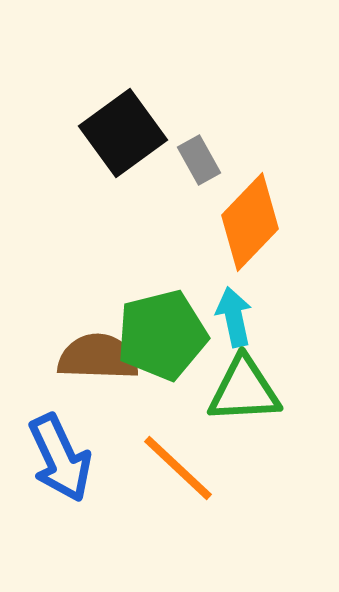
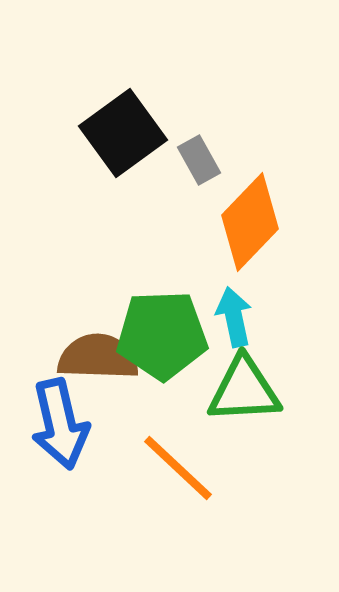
green pentagon: rotated 12 degrees clockwise
blue arrow: moved 34 px up; rotated 12 degrees clockwise
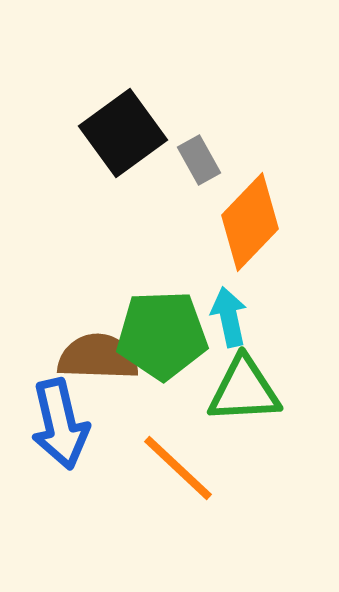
cyan arrow: moved 5 px left
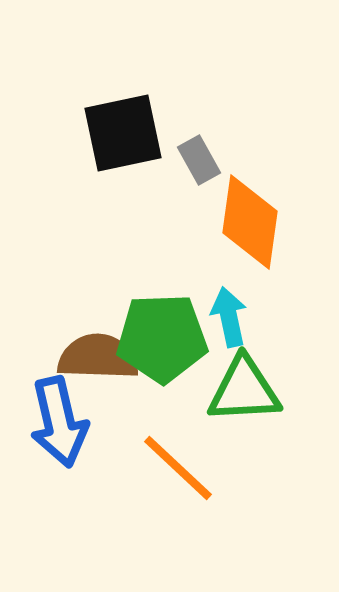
black square: rotated 24 degrees clockwise
orange diamond: rotated 36 degrees counterclockwise
green pentagon: moved 3 px down
blue arrow: moved 1 px left, 2 px up
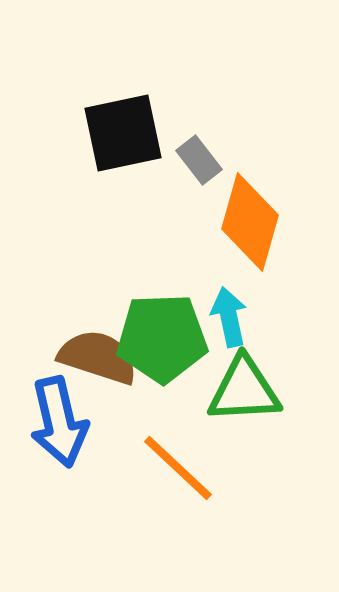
gray rectangle: rotated 9 degrees counterclockwise
orange diamond: rotated 8 degrees clockwise
brown semicircle: rotated 16 degrees clockwise
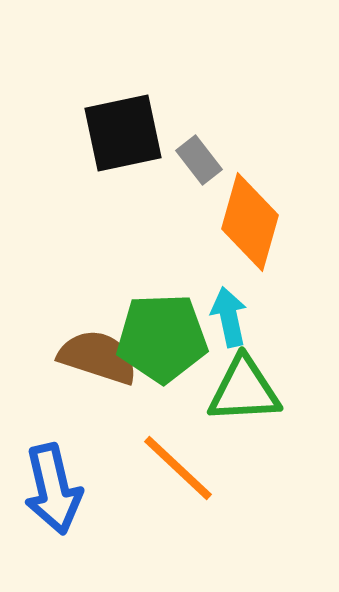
blue arrow: moved 6 px left, 67 px down
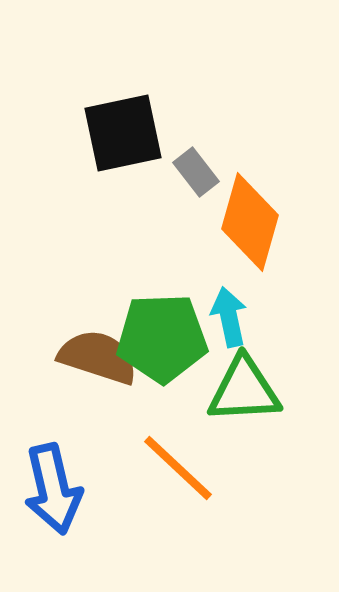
gray rectangle: moved 3 px left, 12 px down
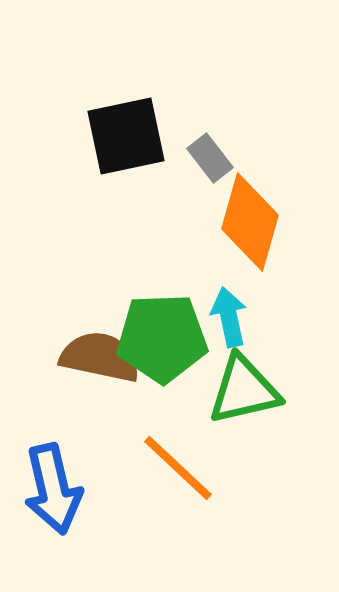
black square: moved 3 px right, 3 px down
gray rectangle: moved 14 px right, 14 px up
brown semicircle: moved 2 px right; rotated 6 degrees counterclockwise
green triangle: rotated 10 degrees counterclockwise
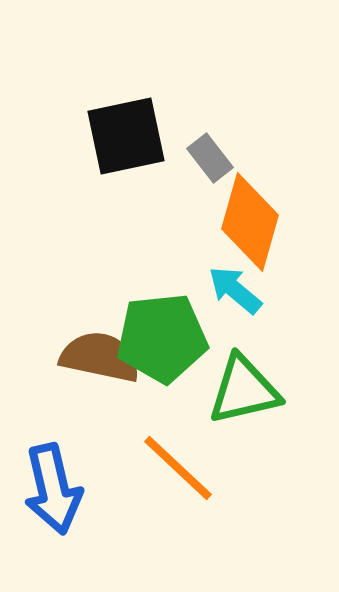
cyan arrow: moved 6 px right, 27 px up; rotated 38 degrees counterclockwise
green pentagon: rotated 4 degrees counterclockwise
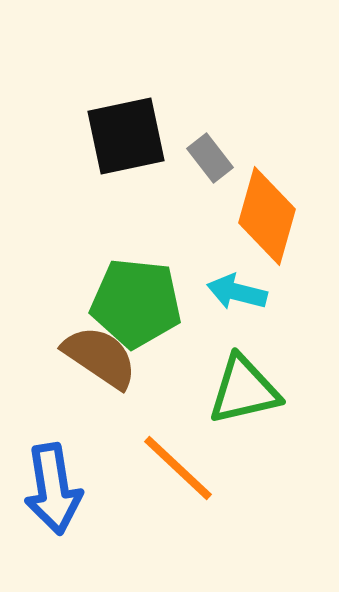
orange diamond: moved 17 px right, 6 px up
cyan arrow: moved 2 px right, 2 px down; rotated 26 degrees counterclockwise
green pentagon: moved 26 px left, 35 px up; rotated 12 degrees clockwise
brown semicircle: rotated 22 degrees clockwise
blue arrow: rotated 4 degrees clockwise
